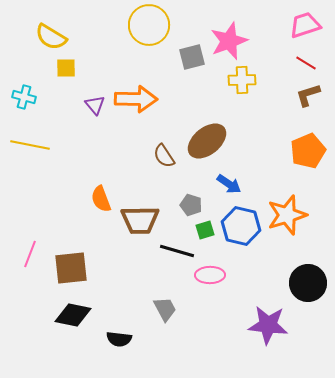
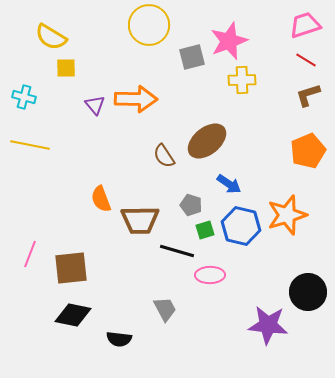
red line: moved 3 px up
black circle: moved 9 px down
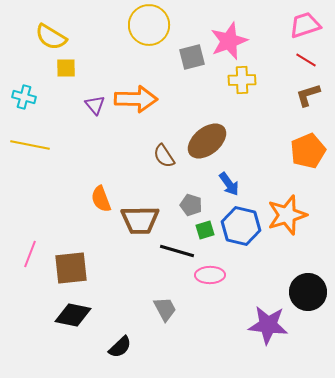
blue arrow: rotated 20 degrees clockwise
black semicircle: moved 1 px right, 8 px down; rotated 50 degrees counterclockwise
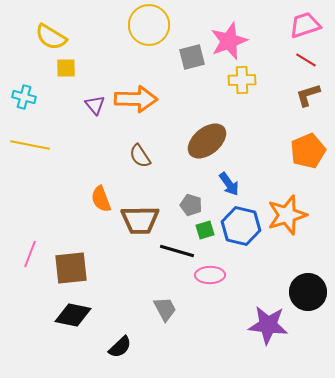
brown semicircle: moved 24 px left
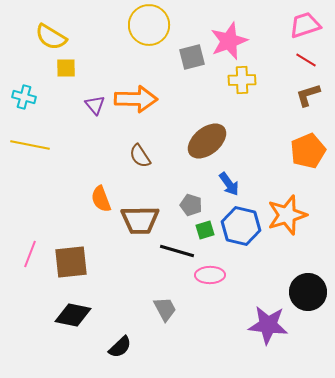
brown square: moved 6 px up
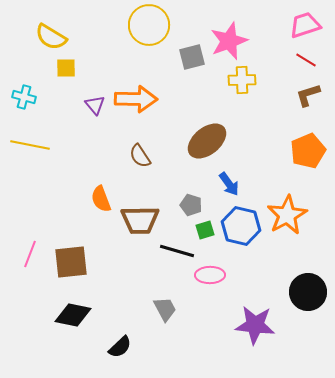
orange star: rotated 12 degrees counterclockwise
purple star: moved 13 px left
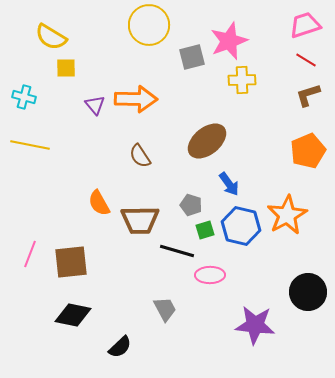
orange semicircle: moved 2 px left, 4 px down; rotated 8 degrees counterclockwise
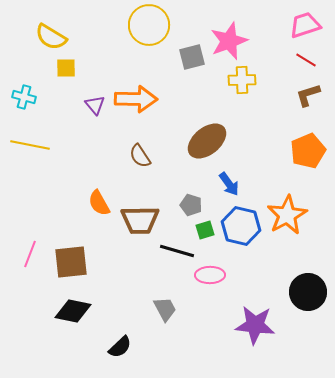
black diamond: moved 4 px up
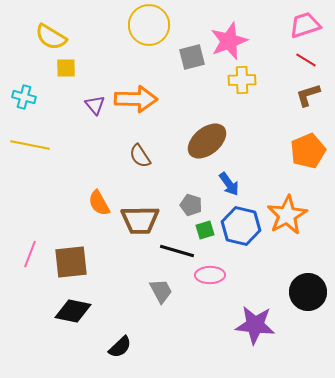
gray trapezoid: moved 4 px left, 18 px up
